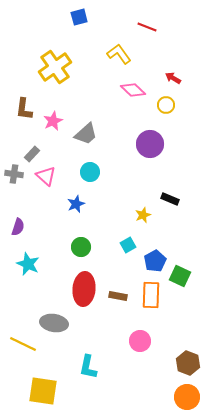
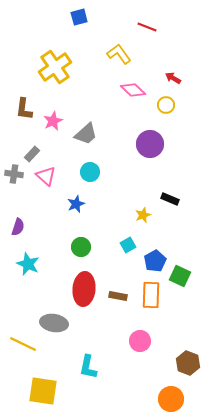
orange circle: moved 16 px left, 2 px down
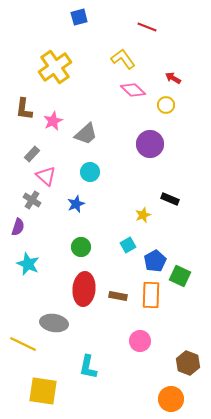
yellow L-shape: moved 4 px right, 5 px down
gray cross: moved 18 px right, 26 px down; rotated 24 degrees clockwise
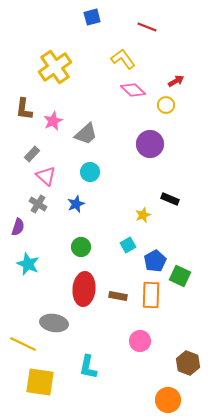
blue square: moved 13 px right
red arrow: moved 3 px right, 3 px down; rotated 119 degrees clockwise
gray cross: moved 6 px right, 4 px down
yellow square: moved 3 px left, 9 px up
orange circle: moved 3 px left, 1 px down
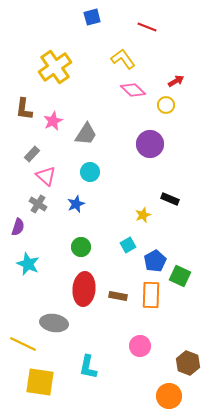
gray trapezoid: rotated 15 degrees counterclockwise
pink circle: moved 5 px down
orange circle: moved 1 px right, 4 px up
